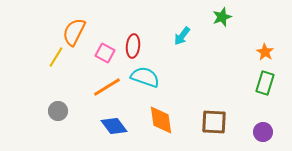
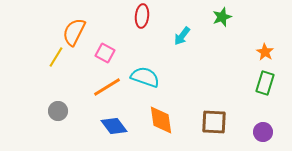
red ellipse: moved 9 px right, 30 px up
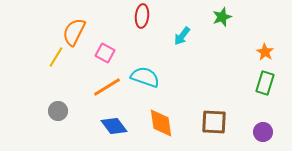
orange diamond: moved 3 px down
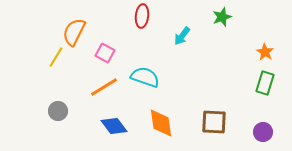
orange line: moved 3 px left
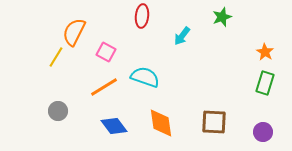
pink square: moved 1 px right, 1 px up
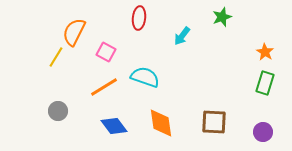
red ellipse: moved 3 px left, 2 px down
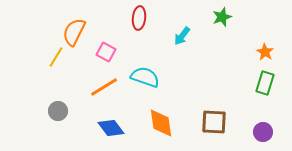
blue diamond: moved 3 px left, 2 px down
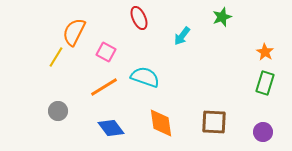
red ellipse: rotated 30 degrees counterclockwise
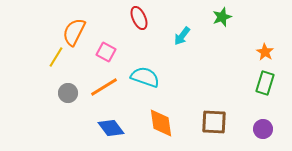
gray circle: moved 10 px right, 18 px up
purple circle: moved 3 px up
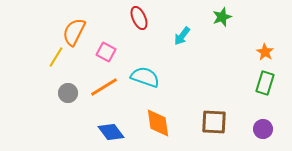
orange diamond: moved 3 px left
blue diamond: moved 4 px down
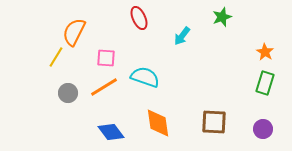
pink square: moved 6 px down; rotated 24 degrees counterclockwise
